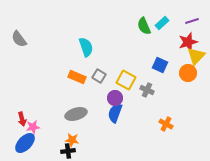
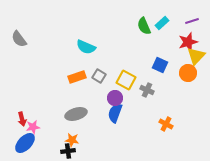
cyan semicircle: rotated 132 degrees clockwise
orange rectangle: rotated 42 degrees counterclockwise
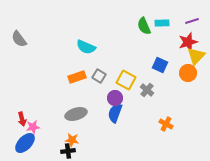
cyan rectangle: rotated 40 degrees clockwise
gray cross: rotated 16 degrees clockwise
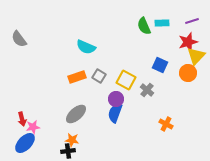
purple circle: moved 1 px right, 1 px down
gray ellipse: rotated 25 degrees counterclockwise
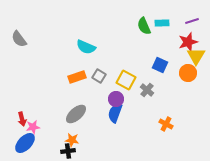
yellow triangle: rotated 12 degrees counterclockwise
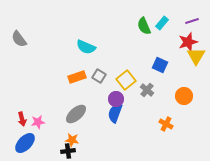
cyan rectangle: rotated 48 degrees counterclockwise
orange circle: moved 4 px left, 23 px down
yellow square: rotated 24 degrees clockwise
pink star: moved 5 px right, 5 px up
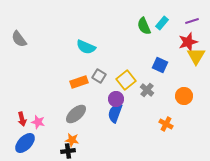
orange rectangle: moved 2 px right, 5 px down
pink star: rotated 24 degrees clockwise
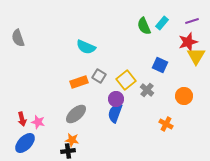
gray semicircle: moved 1 px left, 1 px up; rotated 18 degrees clockwise
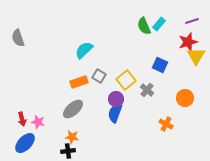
cyan rectangle: moved 3 px left, 1 px down
cyan semicircle: moved 2 px left, 3 px down; rotated 114 degrees clockwise
orange circle: moved 1 px right, 2 px down
gray ellipse: moved 3 px left, 5 px up
orange star: moved 3 px up
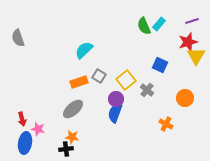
pink star: moved 7 px down
blue ellipse: rotated 35 degrees counterclockwise
black cross: moved 2 px left, 2 px up
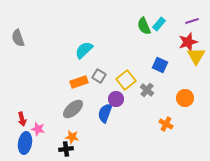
blue semicircle: moved 10 px left
